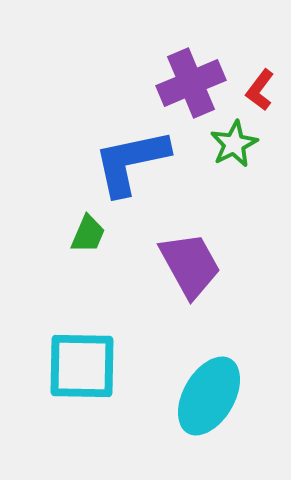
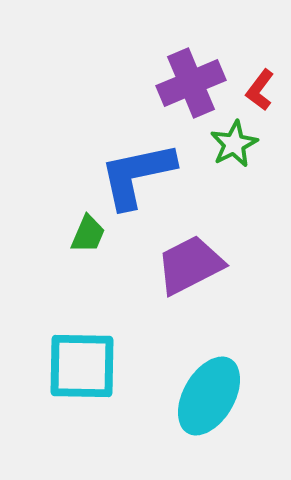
blue L-shape: moved 6 px right, 13 px down
purple trapezoid: rotated 88 degrees counterclockwise
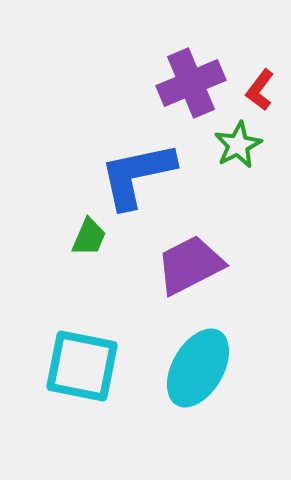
green star: moved 4 px right, 1 px down
green trapezoid: moved 1 px right, 3 px down
cyan square: rotated 10 degrees clockwise
cyan ellipse: moved 11 px left, 28 px up
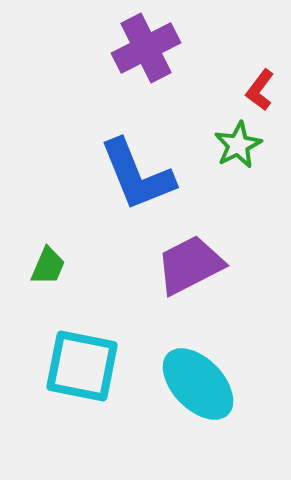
purple cross: moved 45 px left, 35 px up; rotated 4 degrees counterclockwise
blue L-shape: rotated 100 degrees counterclockwise
green trapezoid: moved 41 px left, 29 px down
cyan ellipse: moved 16 px down; rotated 74 degrees counterclockwise
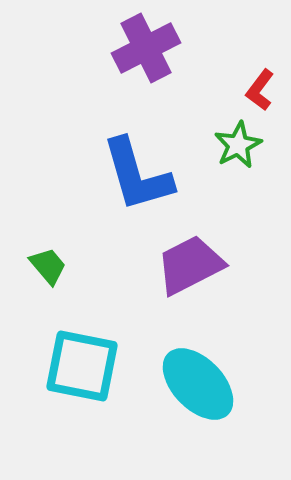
blue L-shape: rotated 6 degrees clockwise
green trapezoid: rotated 63 degrees counterclockwise
